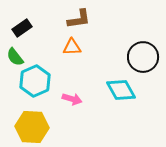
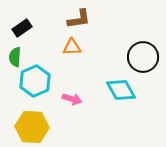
green semicircle: rotated 42 degrees clockwise
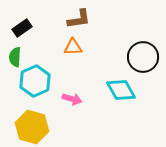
orange triangle: moved 1 px right
yellow hexagon: rotated 12 degrees clockwise
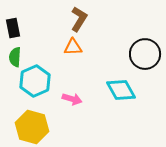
brown L-shape: rotated 50 degrees counterclockwise
black rectangle: moved 9 px left; rotated 66 degrees counterclockwise
black circle: moved 2 px right, 3 px up
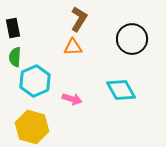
black circle: moved 13 px left, 15 px up
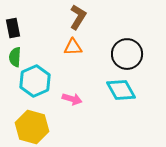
brown L-shape: moved 1 px left, 2 px up
black circle: moved 5 px left, 15 px down
